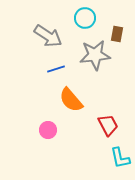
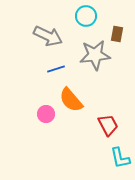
cyan circle: moved 1 px right, 2 px up
gray arrow: rotated 8 degrees counterclockwise
pink circle: moved 2 px left, 16 px up
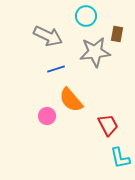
gray star: moved 3 px up
pink circle: moved 1 px right, 2 px down
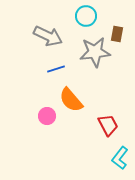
cyan L-shape: rotated 50 degrees clockwise
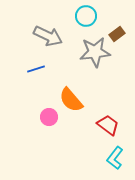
brown rectangle: rotated 42 degrees clockwise
blue line: moved 20 px left
pink circle: moved 2 px right, 1 px down
red trapezoid: rotated 25 degrees counterclockwise
cyan L-shape: moved 5 px left
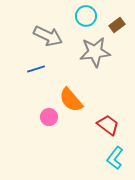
brown rectangle: moved 9 px up
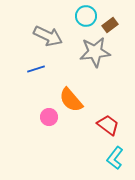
brown rectangle: moved 7 px left
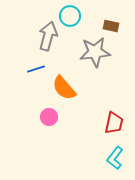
cyan circle: moved 16 px left
brown rectangle: moved 1 px right, 1 px down; rotated 49 degrees clockwise
gray arrow: rotated 100 degrees counterclockwise
orange semicircle: moved 7 px left, 12 px up
red trapezoid: moved 6 px right, 2 px up; rotated 65 degrees clockwise
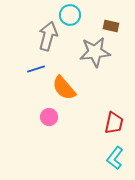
cyan circle: moved 1 px up
